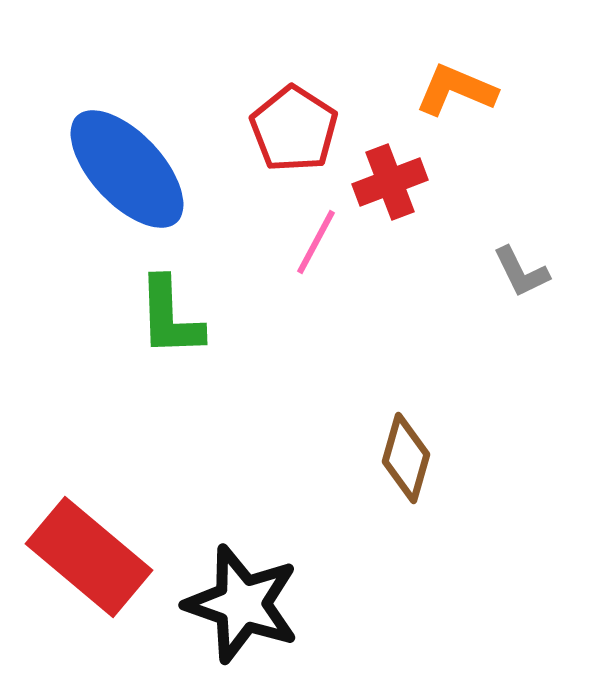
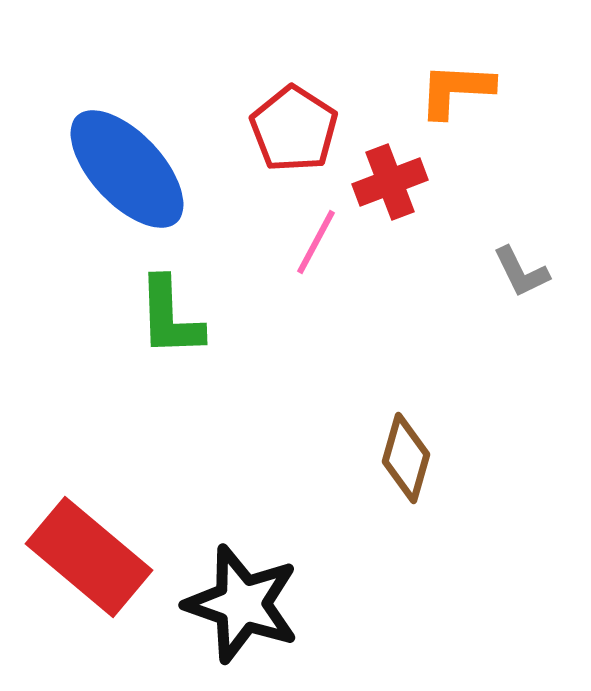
orange L-shape: rotated 20 degrees counterclockwise
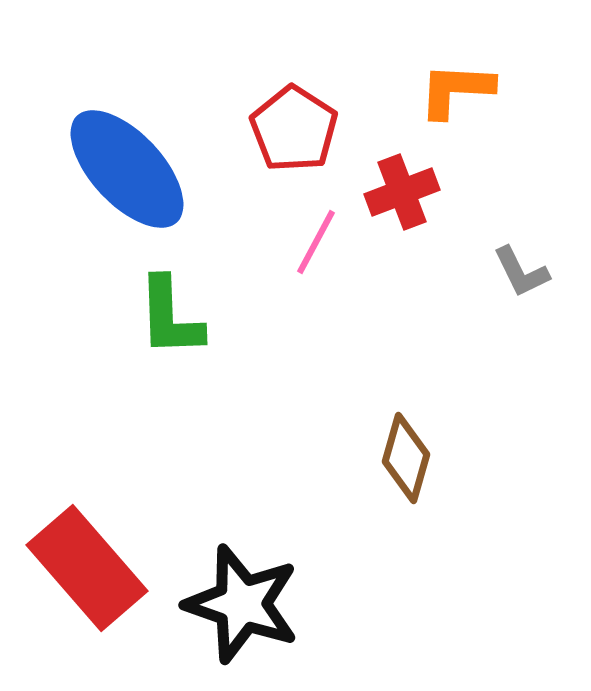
red cross: moved 12 px right, 10 px down
red rectangle: moved 2 px left, 11 px down; rotated 9 degrees clockwise
